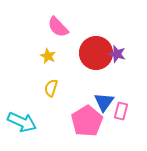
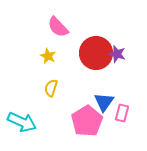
pink rectangle: moved 1 px right, 2 px down
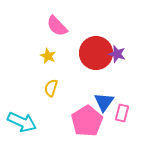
pink semicircle: moved 1 px left, 1 px up
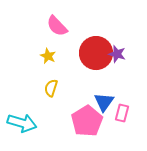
cyan arrow: moved 1 px down; rotated 8 degrees counterclockwise
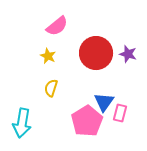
pink semicircle: rotated 85 degrees counterclockwise
purple star: moved 11 px right
pink rectangle: moved 2 px left
cyan arrow: rotated 84 degrees clockwise
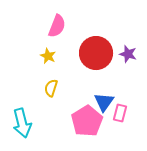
pink semicircle: rotated 30 degrees counterclockwise
cyan arrow: rotated 24 degrees counterclockwise
